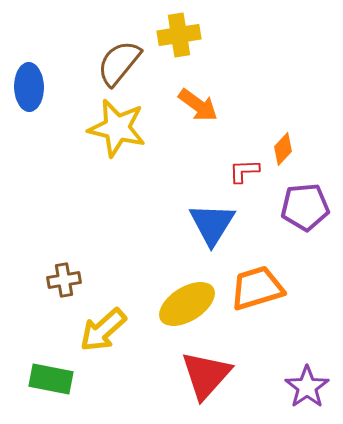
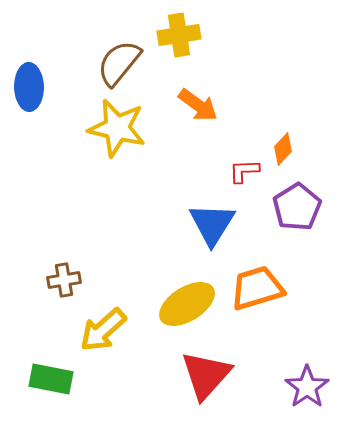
purple pentagon: moved 8 px left; rotated 27 degrees counterclockwise
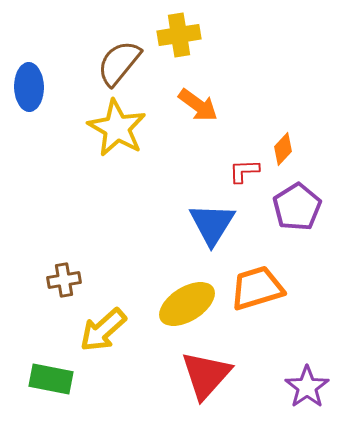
yellow star: rotated 16 degrees clockwise
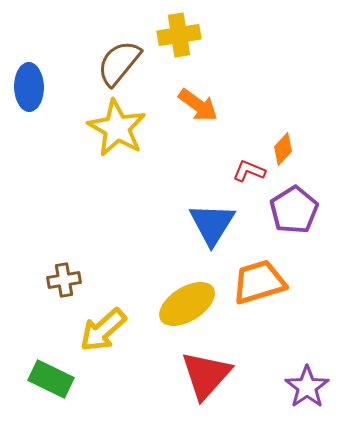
red L-shape: moved 5 px right; rotated 24 degrees clockwise
purple pentagon: moved 3 px left, 3 px down
orange trapezoid: moved 2 px right, 6 px up
green rectangle: rotated 15 degrees clockwise
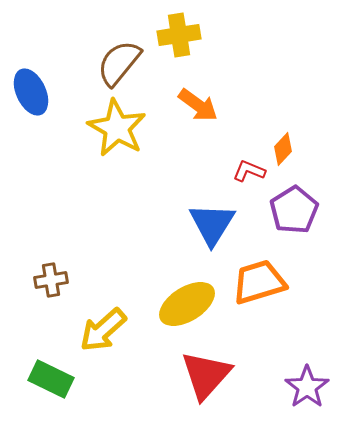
blue ellipse: moved 2 px right, 5 px down; rotated 24 degrees counterclockwise
brown cross: moved 13 px left
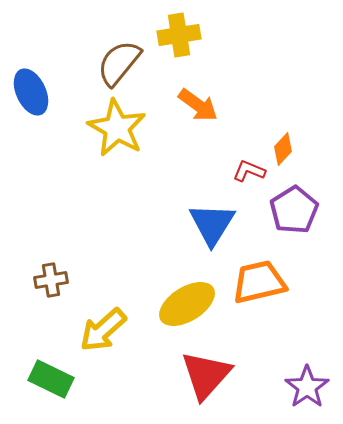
orange trapezoid: rotated 4 degrees clockwise
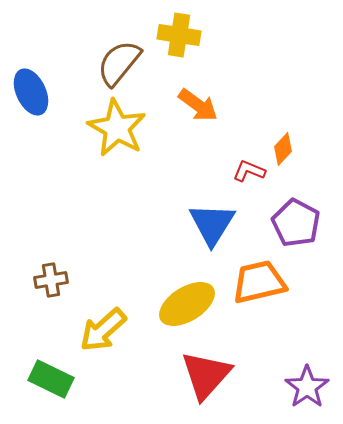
yellow cross: rotated 18 degrees clockwise
purple pentagon: moved 2 px right, 13 px down; rotated 12 degrees counterclockwise
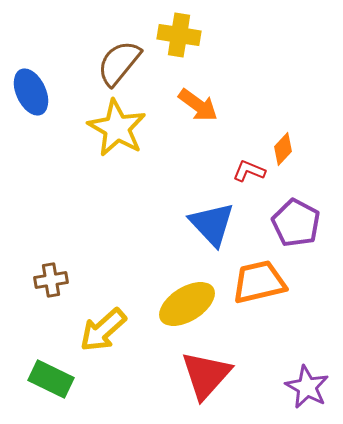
blue triangle: rotated 15 degrees counterclockwise
purple star: rotated 9 degrees counterclockwise
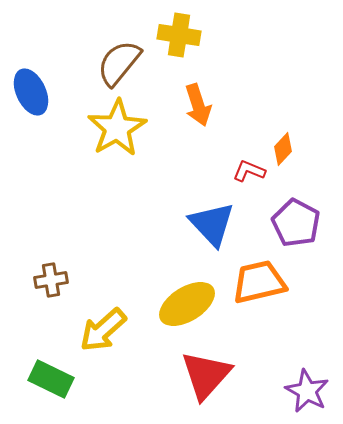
orange arrow: rotated 36 degrees clockwise
yellow star: rotated 12 degrees clockwise
purple star: moved 4 px down
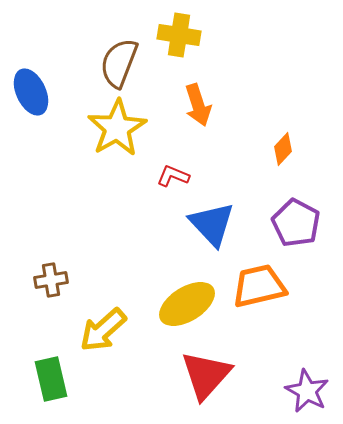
brown semicircle: rotated 18 degrees counterclockwise
red L-shape: moved 76 px left, 5 px down
orange trapezoid: moved 4 px down
green rectangle: rotated 51 degrees clockwise
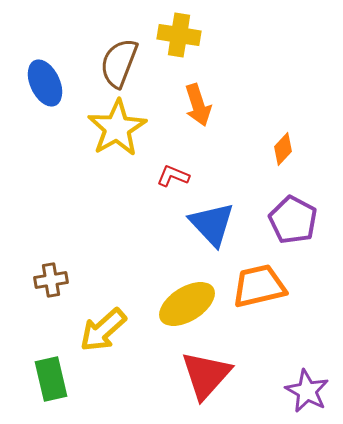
blue ellipse: moved 14 px right, 9 px up
purple pentagon: moved 3 px left, 3 px up
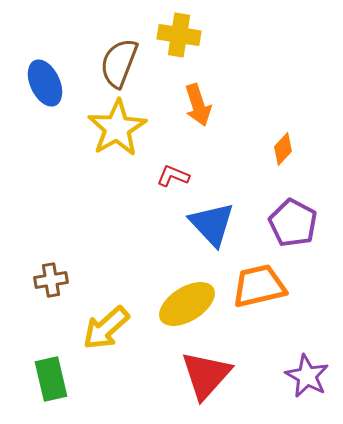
purple pentagon: moved 3 px down
yellow arrow: moved 3 px right, 2 px up
purple star: moved 15 px up
